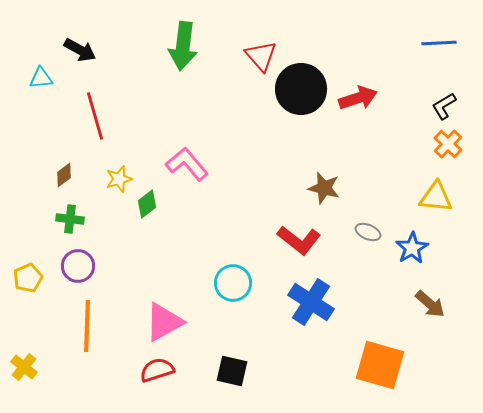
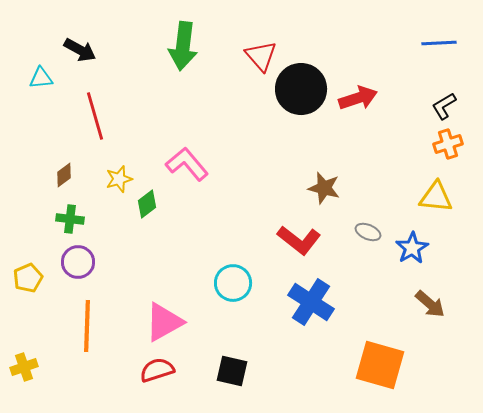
orange cross: rotated 28 degrees clockwise
purple circle: moved 4 px up
yellow cross: rotated 32 degrees clockwise
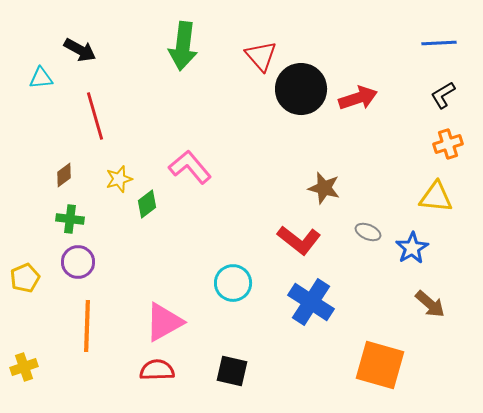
black L-shape: moved 1 px left, 11 px up
pink L-shape: moved 3 px right, 3 px down
yellow pentagon: moved 3 px left
red semicircle: rotated 16 degrees clockwise
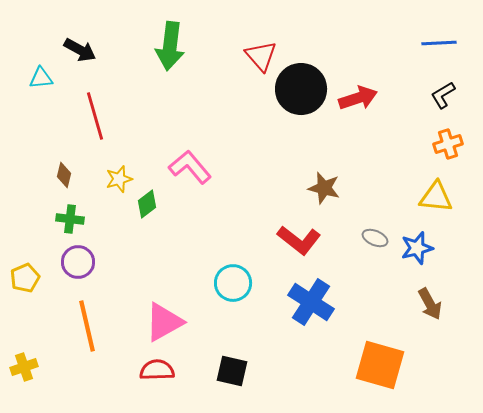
green arrow: moved 13 px left
brown diamond: rotated 40 degrees counterclockwise
gray ellipse: moved 7 px right, 6 px down
blue star: moved 5 px right; rotated 16 degrees clockwise
brown arrow: rotated 20 degrees clockwise
orange line: rotated 15 degrees counterclockwise
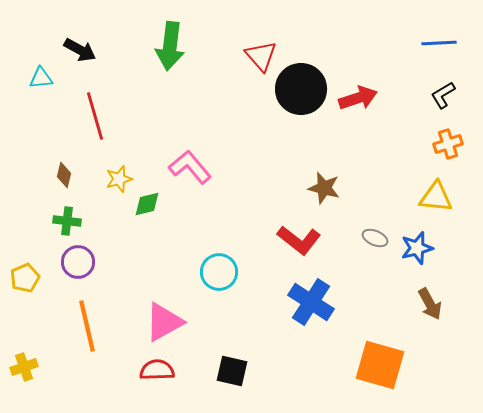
green diamond: rotated 24 degrees clockwise
green cross: moved 3 px left, 2 px down
cyan circle: moved 14 px left, 11 px up
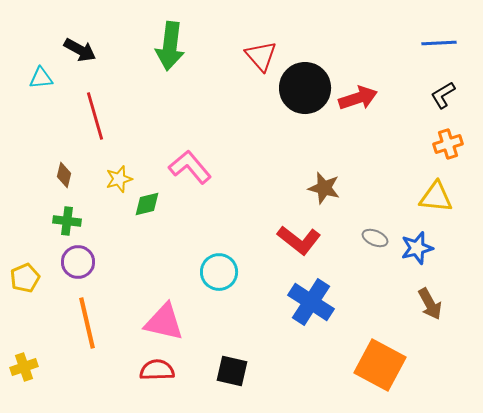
black circle: moved 4 px right, 1 px up
pink triangle: rotated 42 degrees clockwise
orange line: moved 3 px up
orange square: rotated 12 degrees clockwise
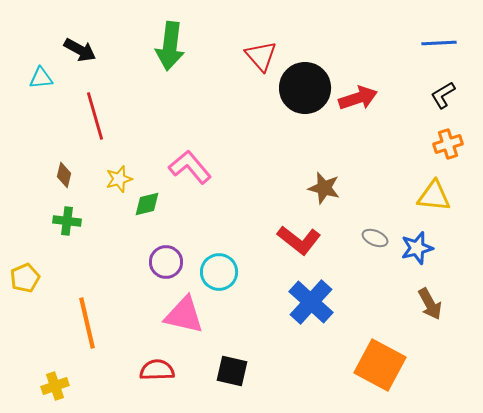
yellow triangle: moved 2 px left, 1 px up
purple circle: moved 88 px right
blue cross: rotated 9 degrees clockwise
pink triangle: moved 20 px right, 7 px up
yellow cross: moved 31 px right, 19 px down
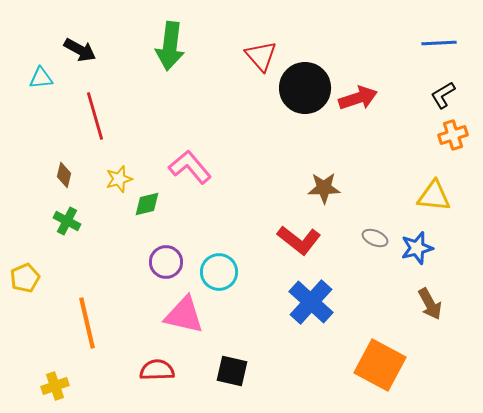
orange cross: moved 5 px right, 9 px up
brown star: rotated 16 degrees counterclockwise
green cross: rotated 20 degrees clockwise
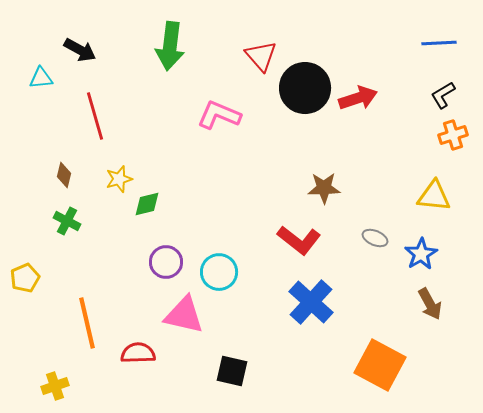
pink L-shape: moved 29 px right, 52 px up; rotated 27 degrees counterclockwise
blue star: moved 4 px right, 6 px down; rotated 16 degrees counterclockwise
red semicircle: moved 19 px left, 17 px up
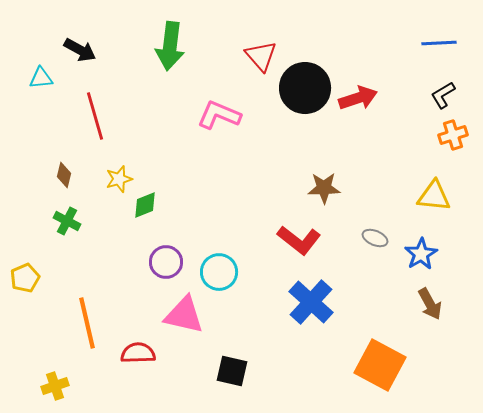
green diamond: moved 2 px left, 1 px down; rotated 8 degrees counterclockwise
